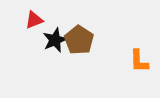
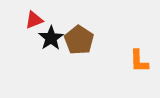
black star: moved 4 px left, 2 px up; rotated 10 degrees counterclockwise
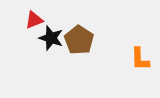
black star: rotated 20 degrees counterclockwise
orange L-shape: moved 1 px right, 2 px up
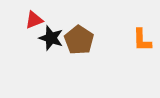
orange L-shape: moved 2 px right, 19 px up
